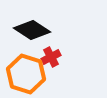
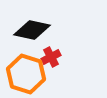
black diamond: rotated 21 degrees counterclockwise
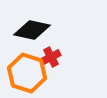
orange hexagon: moved 1 px right, 1 px up
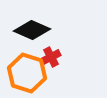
black diamond: rotated 12 degrees clockwise
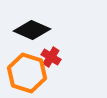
red cross: rotated 30 degrees counterclockwise
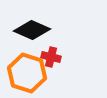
red cross: rotated 18 degrees counterclockwise
